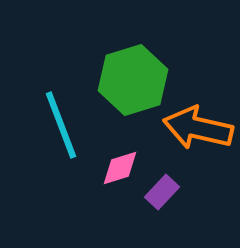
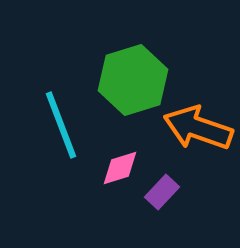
orange arrow: rotated 6 degrees clockwise
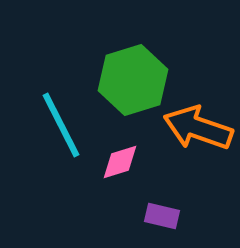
cyan line: rotated 6 degrees counterclockwise
pink diamond: moved 6 px up
purple rectangle: moved 24 px down; rotated 60 degrees clockwise
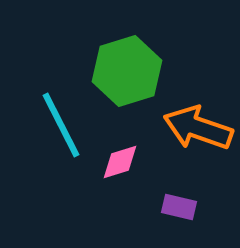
green hexagon: moved 6 px left, 9 px up
purple rectangle: moved 17 px right, 9 px up
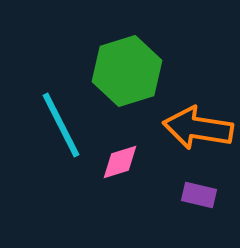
orange arrow: rotated 10 degrees counterclockwise
purple rectangle: moved 20 px right, 12 px up
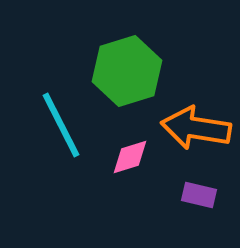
orange arrow: moved 2 px left
pink diamond: moved 10 px right, 5 px up
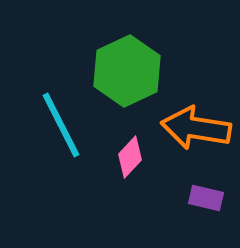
green hexagon: rotated 8 degrees counterclockwise
pink diamond: rotated 30 degrees counterclockwise
purple rectangle: moved 7 px right, 3 px down
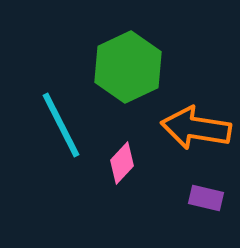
green hexagon: moved 1 px right, 4 px up
pink diamond: moved 8 px left, 6 px down
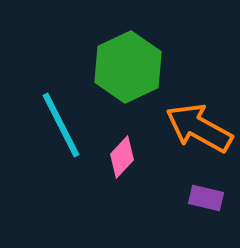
orange arrow: moved 3 px right; rotated 20 degrees clockwise
pink diamond: moved 6 px up
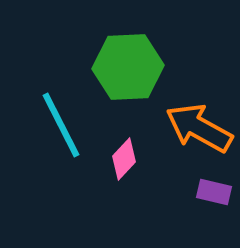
green hexagon: rotated 22 degrees clockwise
pink diamond: moved 2 px right, 2 px down
purple rectangle: moved 8 px right, 6 px up
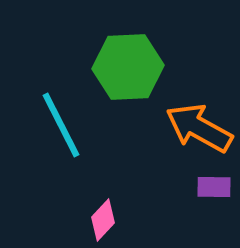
pink diamond: moved 21 px left, 61 px down
purple rectangle: moved 5 px up; rotated 12 degrees counterclockwise
